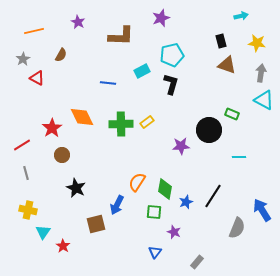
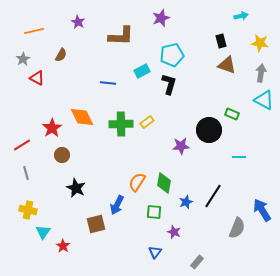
yellow star at (257, 43): moved 3 px right
black L-shape at (171, 84): moved 2 px left
green diamond at (165, 189): moved 1 px left, 6 px up
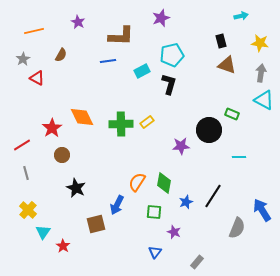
blue line at (108, 83): moved 22 px up; rotated 14 degrees counterclockwise
yellow cross at (28, 210): rotated 30 degrees clockwise
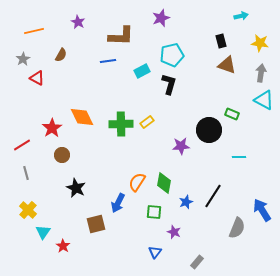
blue arrow at (117, 205): moved 1 px right, 2 px up
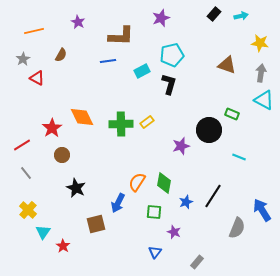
black rectangle at (221, 41): moved 7 px left, 27 px up; rotated 56 degrees clockwise
purple star at (181, 146): rotated 12 degrees counterclockwise
cyan line at (239, 157): rotated 24 degrees clockwise
gray line at (26, 173): rotated 24 degrees counterclockwise
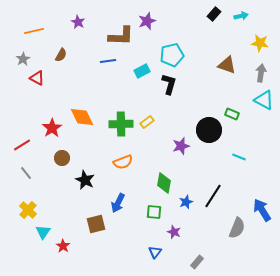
purple star at (161, 18): moved 14 px left, 3 px down
brown circle at (62, 155): moved 3 px down
orange semicircle at (137, 182): moved 14 px left, 20 px up; rotated 144 degrees counterclockwise
black star at (76, 188): moved 9 px right, 8 px up
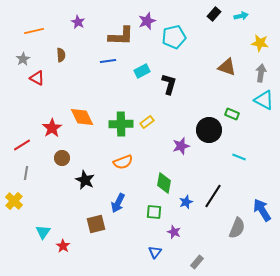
brown semicircle at (61, 55): rotated 32 degrees counterclockwise
cyan pentagon at (172, 55): moved 2 px right, 18 px up
brown triangle at (227, 65): moved 2 px down
gray line at (26, 173): rotated 48 degrees clockwise
yellow cross at (28, 210): moved 14 px left, 9 px up
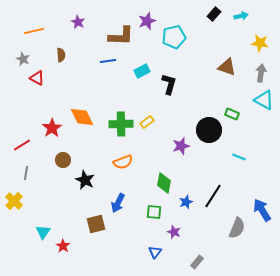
gray star at (23, 59): rotated 16 degrees counterclockwise
brown circle at (62, 158): moved 1 px right, 2 px down
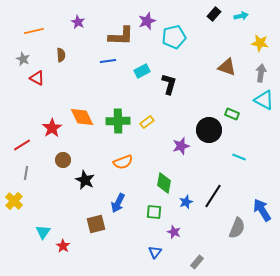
green cross at (121, 124): moved 3 px left, 3 px up
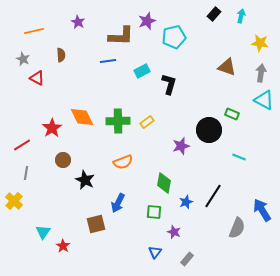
cyan arrow at (241, 16): rotated 64 degrees counterclockwise
gray rectangle at (197, 262): moved 10 px left, 3 px up
